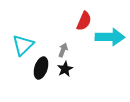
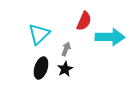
cyan triangle: moved 16 px right, 11 px up
gray arrow: moved 3 px right, 1 px up
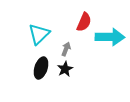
red semicircle: moved 1 px down
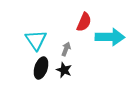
cyan triangle: moved 3 px left, 6 px down; rotated 20 degrees counterclockwise
black star: moved 1 px left, 1 px down; rotated 21 degrees counterclockwise
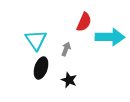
black star: moved 5 px right, 10 px down
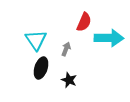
cyan arrow: moved 1 px left, 1 px down
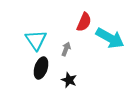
cyan arrow: moved 1 px right; rotated 28 degrees clockwise
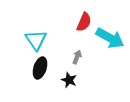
gray arrow: moved 11 px right, 8 px down
black ellipse: moved 1 px left
